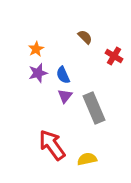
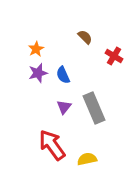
purple triangle: moved 1 px left, 11 px down
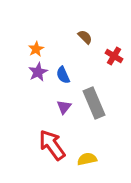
purple star: moved 1 px up; rotated 12 degrees counterclockwise
gray rectangle: moved 5 px up
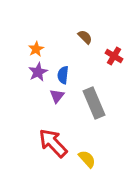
blue semicircle: rotated 30 degrees clockwise
purple triangle: moved 7 px left, 11 px up
red arrow: moved 1 px right, 2 px up; rotated 8 degrees counterclockwise
yellow semicircle: rotated 60 degrees clockwise
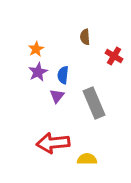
brown semicircle: rotated 140 degrees counterclockwise
red arrow: rotated 52 degrees counterclockwise
yellow semicircle: rotated 48 degrees counterclockwise
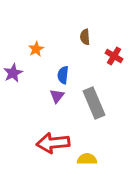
purple star: moved 25 px left, 1 px down
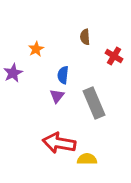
red arrow: moved 6 px right; rotated 16 degrees clockwise
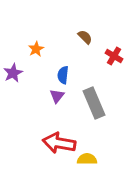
brown semicircle: rotated 140 degrees clockwise
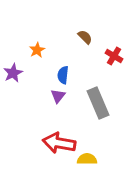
orange star: moved 1 px right, 1 px down
purple triangle: moved 1 px right
gray rectangle: moved 4 px right
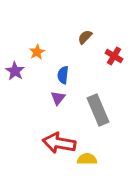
brown semicircle: rotated 91 degrees counterclockwise
orange star: moved 2 px down
purple star: moved 2 px right, 2 px up; rotated 12 degrees counterclockwise
purple triangle: moved 2 px down
gray rectangle: moved 7 px down
